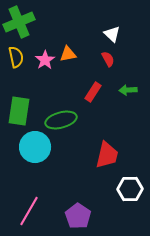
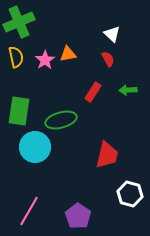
white hexagon: moved 5 px down; rotated 15 degrees clockwise
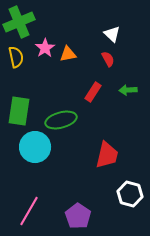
pink star: moved 12 px up
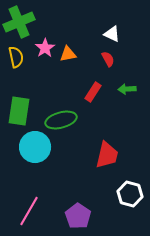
white triangle: rotated 18 degrees counterclockwise
green arrow: moved 1 px left, 1 px up
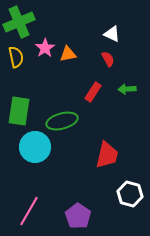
green ellipse: moved 1 px right, 1 px down
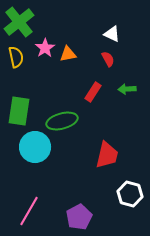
green cross: rotated 16 degrees counterclockwise
purple pentagon: moved 1 px right, 1 px down; rotated 10 degrees clockwise
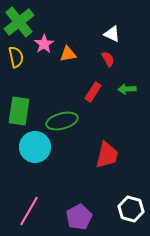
pink star: moved 1 px left, 4 px up
white hexagon: moved 1 px right, 15 px down
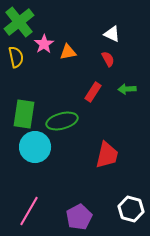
orange triangle: moved 2 px up
green rectangle: moved 5 px right, 3 px down
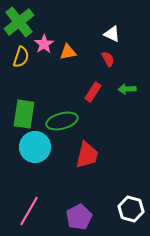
yellow semicircle: moved 5 px right; rotated 30 degrees clockwise
red trapezoid: moved 20 px left
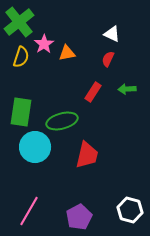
orange triangle: moved 1 px left, 1 px down
red semicircle: rotated 126 degrees counterclockwise
green rectangle: moved 3 px left, 2 px up
white hexagon: moved 1 px left, 1 px down
